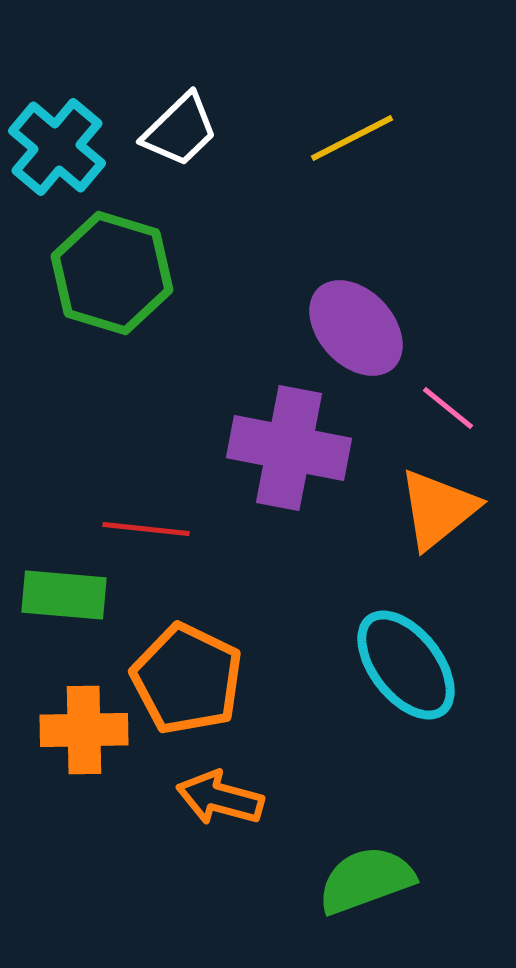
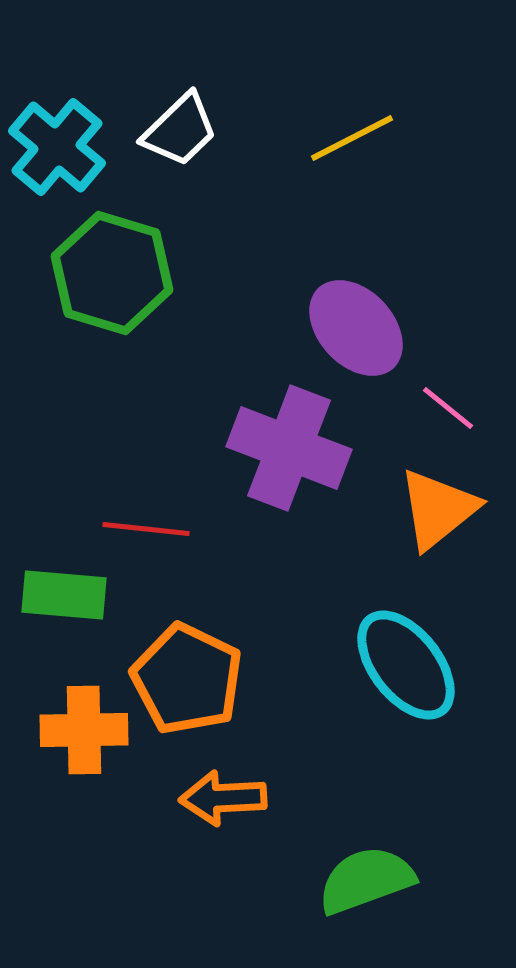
purple cross: rotated 10 degrees clockwise
orange arrow: moved 3 px right; rotated 18 degrees counterclockwise
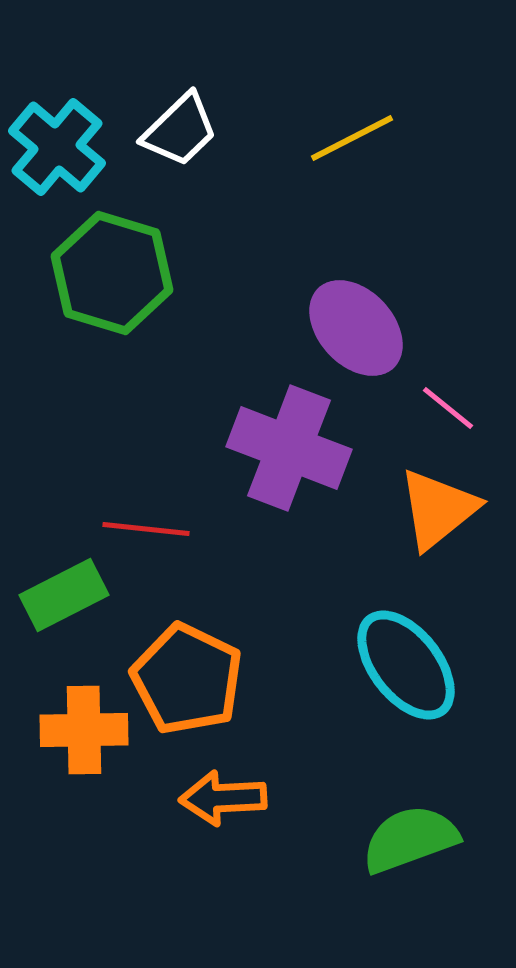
green rectangle: rotated 32 degrees counterclockwise
green semicircle: moved 44 px right, 41 px up
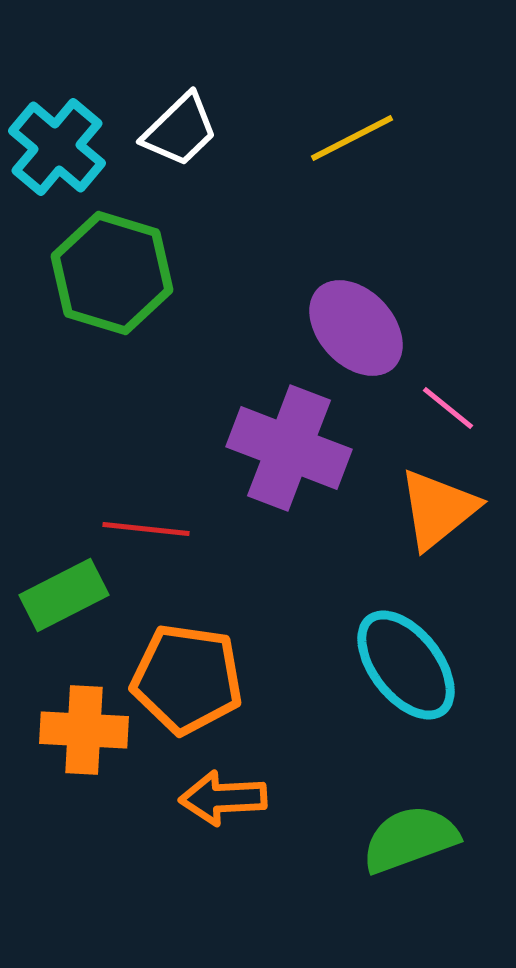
orange pentagon: rotated 18 degrees counterclockwise
orange cross: rotated 4 degrees clockwise
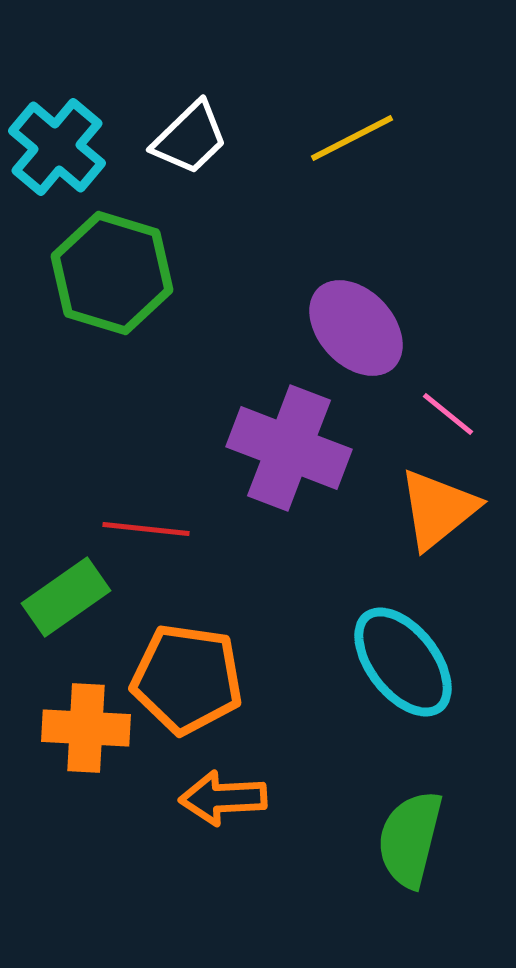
white trapezoid: moved 10 px right, 8 px down
pink line: moved 6 px down
green rectangle: moved 2 px right, 2 px down; rotated 8 degrees counterclockwise
cyan ellipse: moved 3 px left, 3 px up
orange cross: moved 2 px right, 2 px up
green semicircle: rotated 56 degrees counterclockwise
